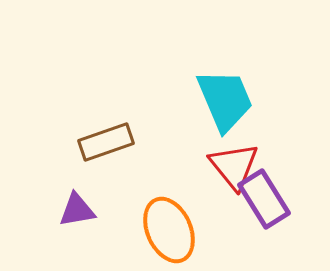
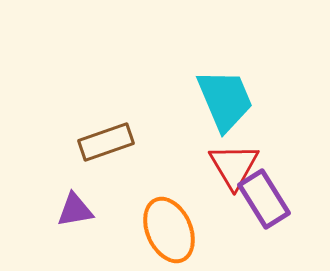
red triangle: rotated 8 degrees clockwise
purple triangle: moved 2 px left
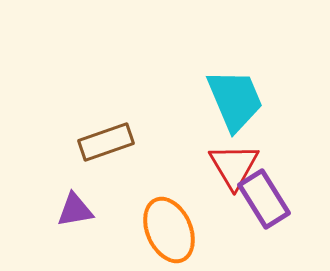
cyan trapezoid: moved 10 px right
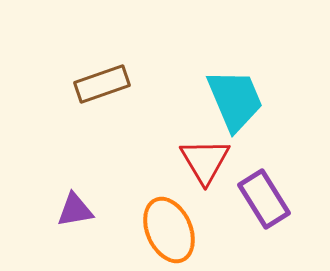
brown rectangle: moved 4 px left, 58 px up
red triangle: moved 29 px left, 5 px up
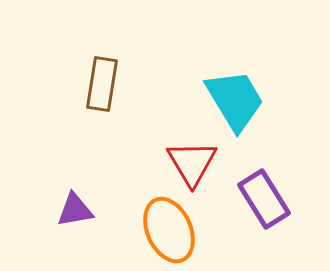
brown rectangle: rotated 62 degrees counterclockwise
cyan trapezoid: rotated 8 degrees counterclockwise
red triangle: moved 13 px left, 2 px down
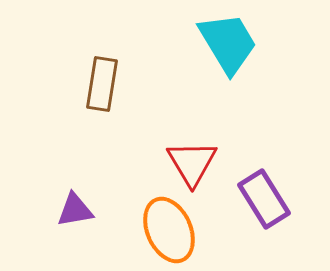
cyan trapezoid: moved 7 px left, 57 px up
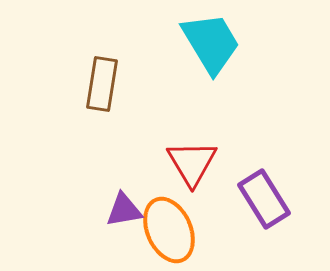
cyan trapezoid: moved 17 px left
purple triangle: moved 49 px right
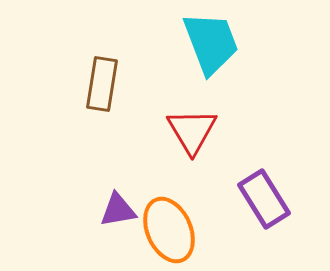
cyan trapezoid: rotated 10 degrees clockwise
red triangle: moved 32 px up
purple triangle: moved 6 px left
